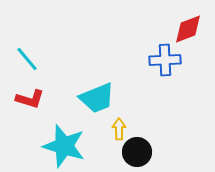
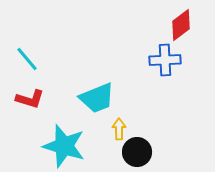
red diamond: moved 7 px left, 4 px up; rotated 16 degrees counterclockwise
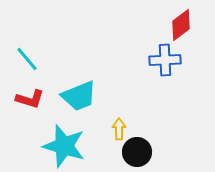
cyan trapezoid: moved 18 px left, 2 px up
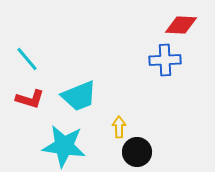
red diamond: rotated 40 degrees clockwise
yellow arrow: moved 2 px up
cyan star: rotated 9 degrees counterclockwise
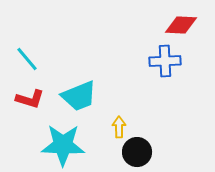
blue cross: moved 1 px down
cyan star: moved 1 px left, 1 px up; rotated 6 degrees counterclockwise
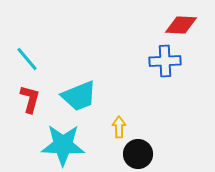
red L-shape: rotated 92 degrees counterclockwise
black circle: moved 1 px right, 2 px down
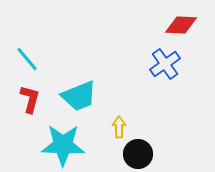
blue cross: moved 3 px down; rotated 32 degrees counterclockwise
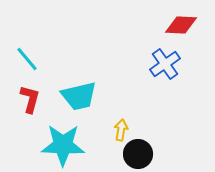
cyan trapezoid: rotated 9 degrees clockwise
yellow arrow: moved 2 px right, 3 px down; rotated 10 degrees clockwise
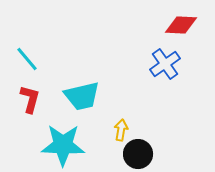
cyan trapezoid: moved 3 px right
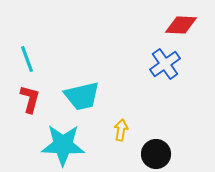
cyan line: rotated 20 degrees clockwise
black circle: moved 18 px right
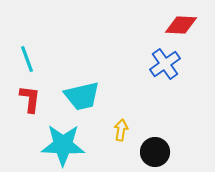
red L-shape: rotated 8 degrees counterclockwise
black circle: moved 1 px left, 2 px up
